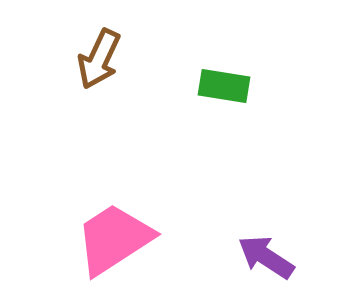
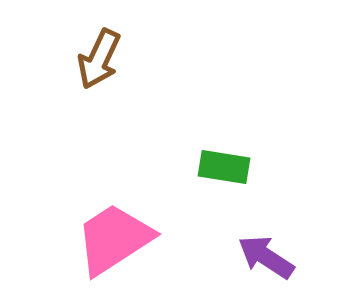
green rectangle: moved 81 px down
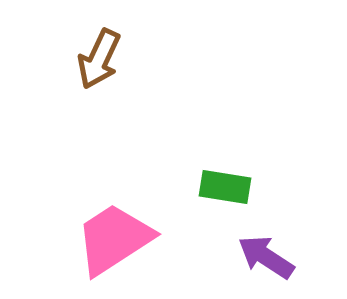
green rectangle: moved 1 px right, 20 px down
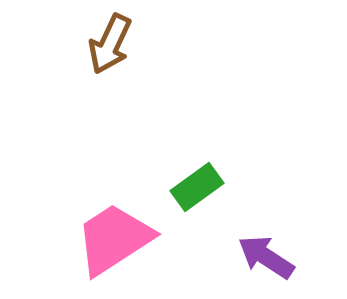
brown arrow: moved 11 px right, 15 px up
green rectangle: moved 28 px left; rotated 45 degrees counterclockwise
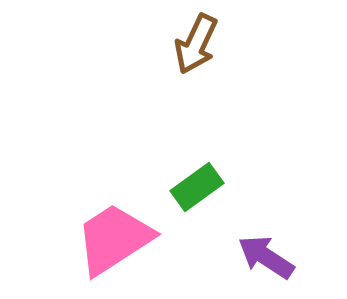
brown arrow: moved 86 px right
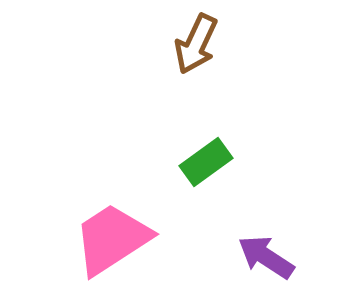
green rectangle: moved 9 px right, 25 px up
pink trapezoid: moved 2 px left
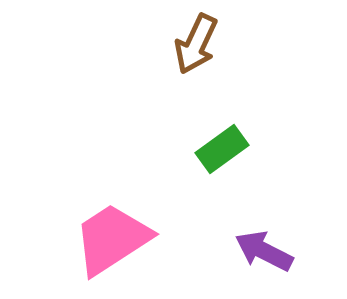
green rectangle: moved 16 px right, 13 px up
purple arrow: moved 2 px left, 6 px up; rotated 6 degrees counterclockwise
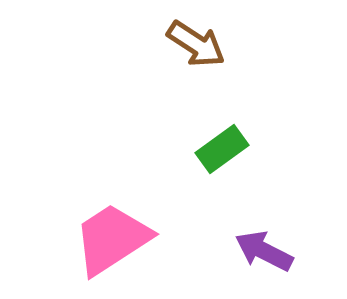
brown arrow: rotated 82 degrees counterclockwise
